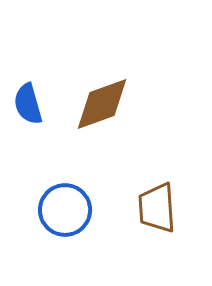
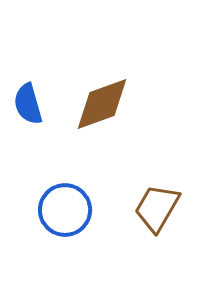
brown trapezoid: rotated 34 degrees clockwise
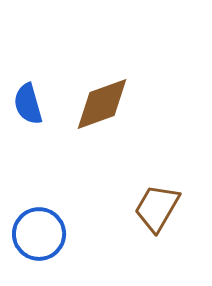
blue circle: moved 26 px left, 24 px down
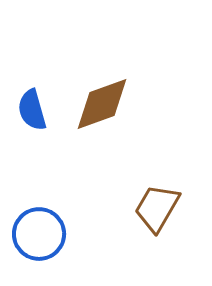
blue semicircle: moved 4 px right, 6 px down
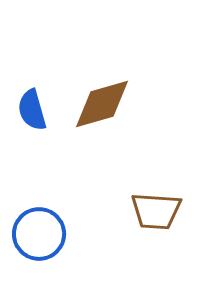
brown diamond: rotated 4 degrees clockwise
brown trapezoid: moved 1 px left, 3 px down; rotated 116 degrees counterclockwise
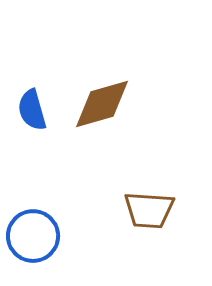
brown trapezoid: moved 7 px left, 1 px up
blue circle: moved 6 px left, 2 px down
